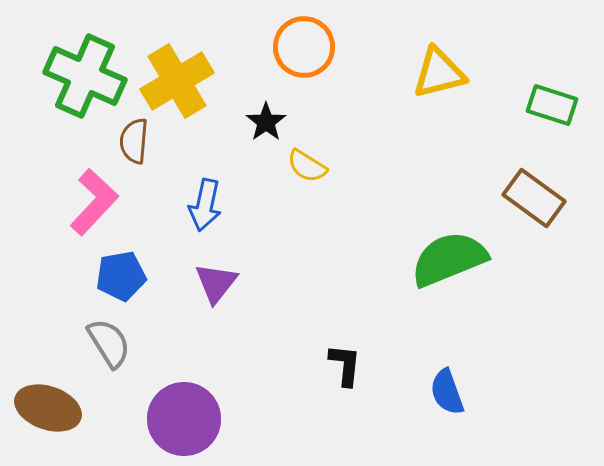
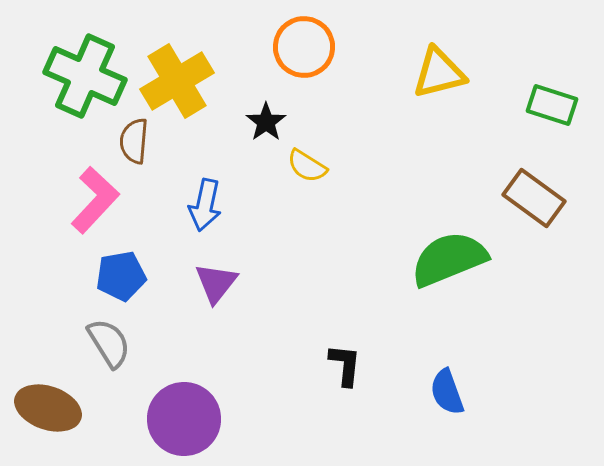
pink L-shape: moved 1 px right, 2 px up
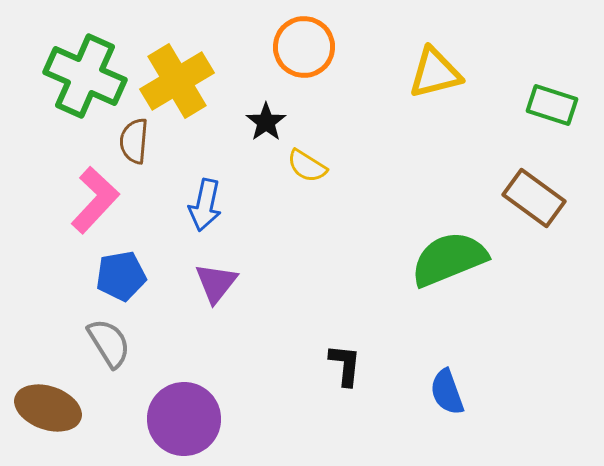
yellow triangle: moved 4 px left
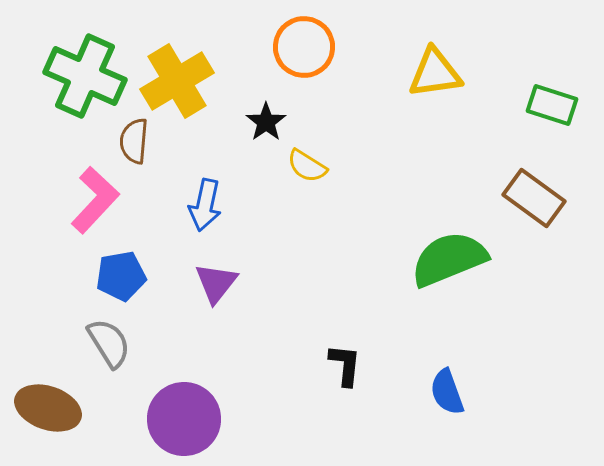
yellow triangle: rotated 6 degrees clockwise
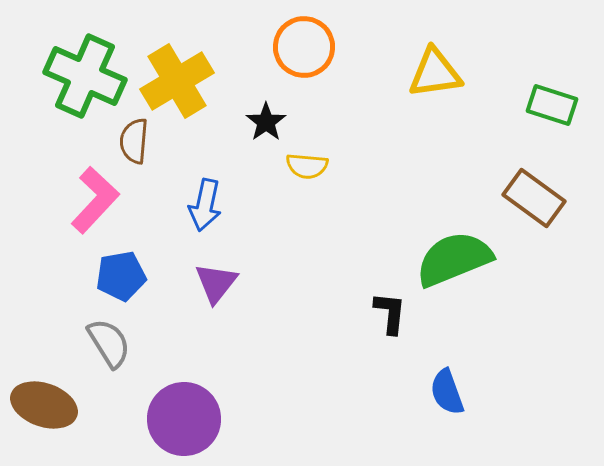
yellow semicircle: rotated 27 degrees counterclockwise
green semicircle: moved 5 px right
black L-shape: moved 45 px right, 52 px up
brown ellipse: moved 4 px left, 3 px up
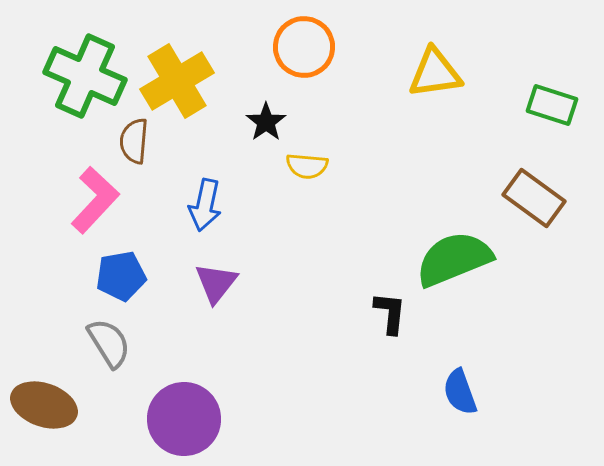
blue semicircle: moved 13 px right
